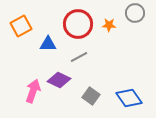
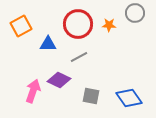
gray square: rotated 24 degrees counterclockwise
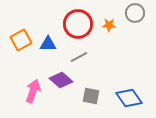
orange square: moved 14 px down
purple diamond: moved 2 px right; rotated 15 degrees clockwise
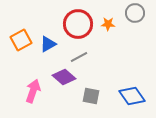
orange star: moved 1 px left, 1 px up
blue triangle: rotated 30 degrees counterclockwise
purple diamond: moved 3 px right, 3 px up
blue diamond: moved 3 px right, 2 px up
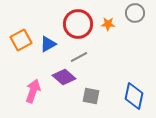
blue diamond: moved 2 px right; rotated 48 degrees clockwise
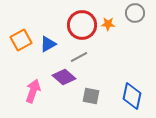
red circle: moved 4 px right, 1 px down
blue diamond: moved 2 px left
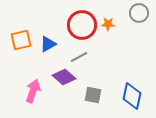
gray circle: moved 4 px right
orange square: rotated 15 degrees clockwise
gray square: moved 2 px right, 1 px up
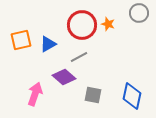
orange star: rotated 16 degrees clockwise
pink arrow: moved 2 px right, 3 px down
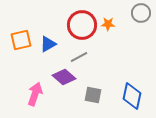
gray circle: moved 2 px right
orange star: rotated 16 degrees counterclockwise
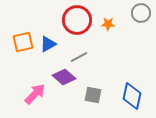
red circle: moved 5 px left, 5 px up
orange square: moved 2 px right, 2 px down
pink arrow: rotated 25 degrees clockwise
